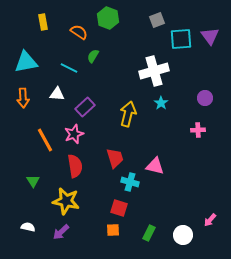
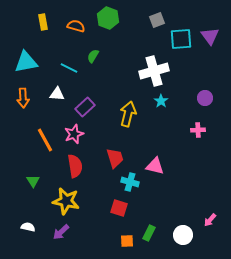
orange semicircle: moved 3 px left, 6 px up; rotated 18 degrees counterclockwise
cyan star: moved 2 px up
orange square: moved 14 px right, 11 px down
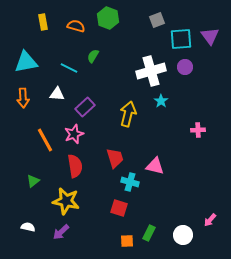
white cross: moved 3 px left
purple circle: moved 20 px left, 31 px up
green triangle: rotated 24 degrees clockwise
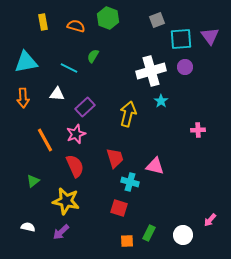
pink star: moved 2 px right
red semicircle: rotated 15 degrees counterclockwise
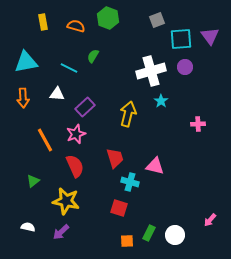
pink cross: moved 6 px up
white circle: moved 8 px left
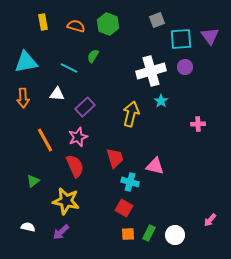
green hexagon: moved 6 px down
yellow arrow: moved 3 px right
pink star: moved 2 px right, 3 px down
red square: moved 5 px right; rotated 12 degrees clockwise
orange square: moved 1 px right, 7 px up
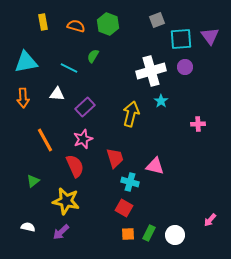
pink star: moved 5 px right, 2 px down
